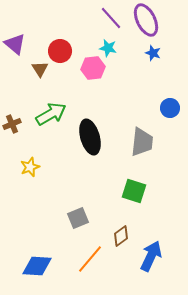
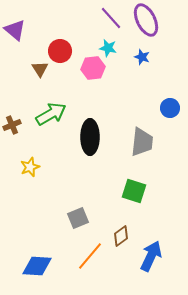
purple triangle: moved 14 px up
blue star: moved 11 px left, 4 px down
brown cross: moved 1 px down
black ellipse: rotated 16 degrees clockwise
orange line: moved 3 px up
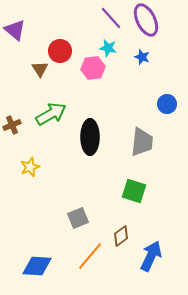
blue circle: moved 3 px left, 4 px up
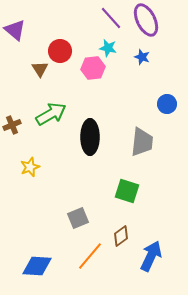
green square: moved 7 px left
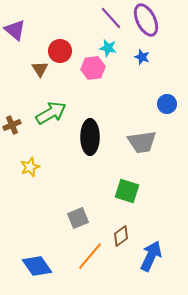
green arrow: moved 1 px up
gray trapezoid: rotated 76 degrees clockwise
blue diamond: rotated 52 degrees clockwise
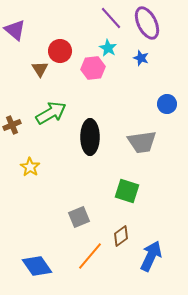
purple ellipse: moved 1 px right, 3 px down
cyan star: rotated 18 degrees clockwise
blue star: moved 1 px left, 1 px down
yellow star: rotated 18 degrees counterclockwise
gray square: moved 1 px right, 1 px up
